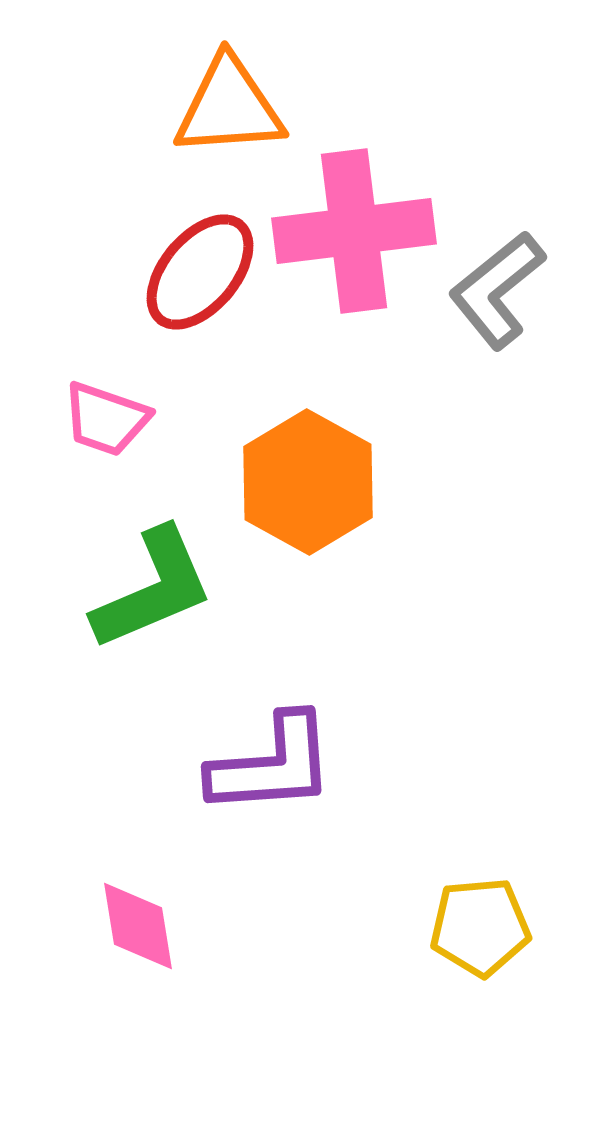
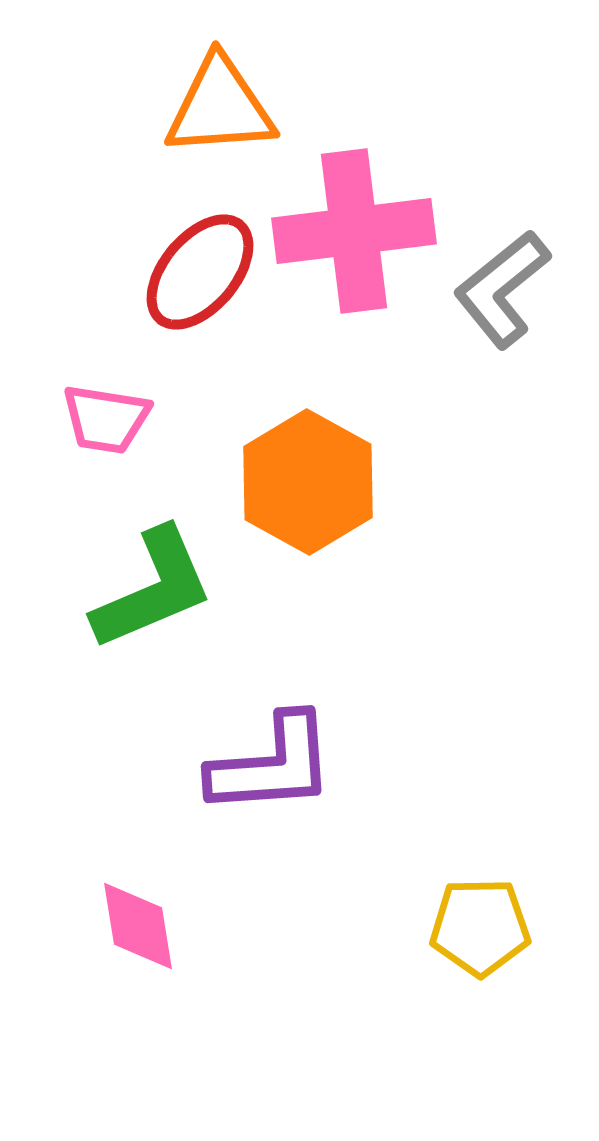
orange triangle: moved 9 px left
gray L-shape: moved 5 px right, 1 px up
pink trapezoid: rotated 10 degrees counterclockwise
yellow pentagon: rotated 4 degrees clockwise
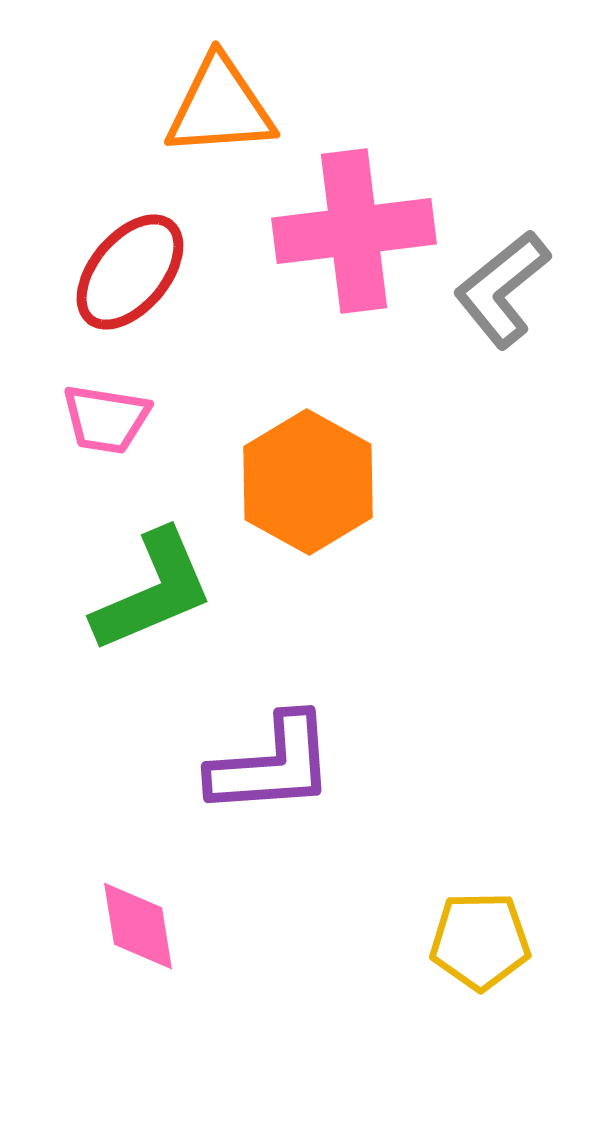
red ellipse: moved 70 px left
green L-shape: moved 2 px down
yellow pentagon: moved 14 px down
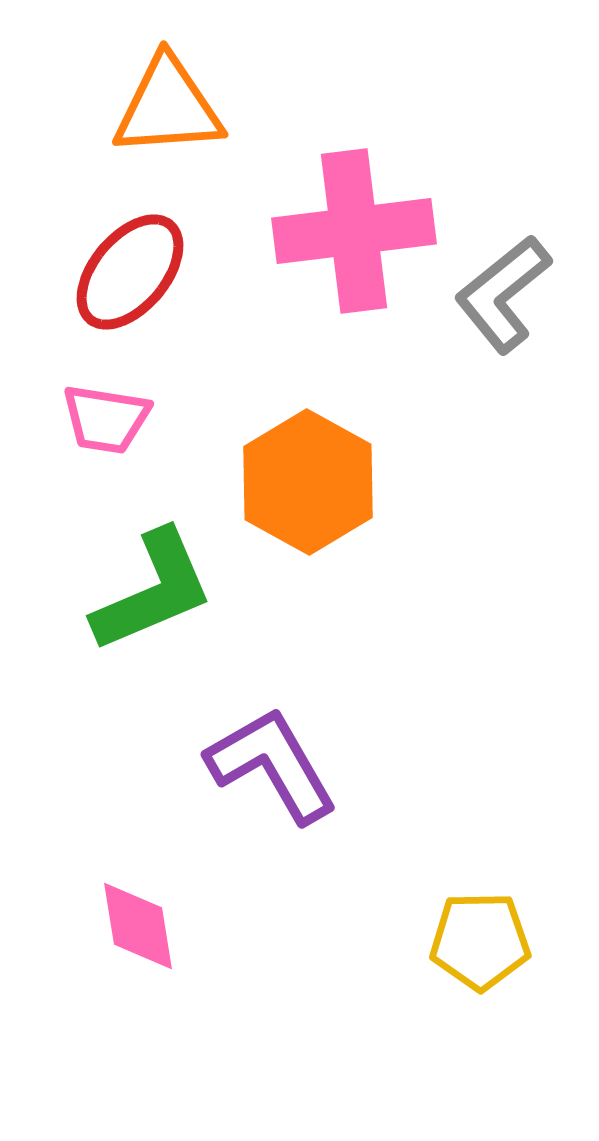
orange triangle: moved 52 px left
gray L-shape: moved 1 px right, 5 px down
purple L-shape: rotated 116 degrees counterclockwise
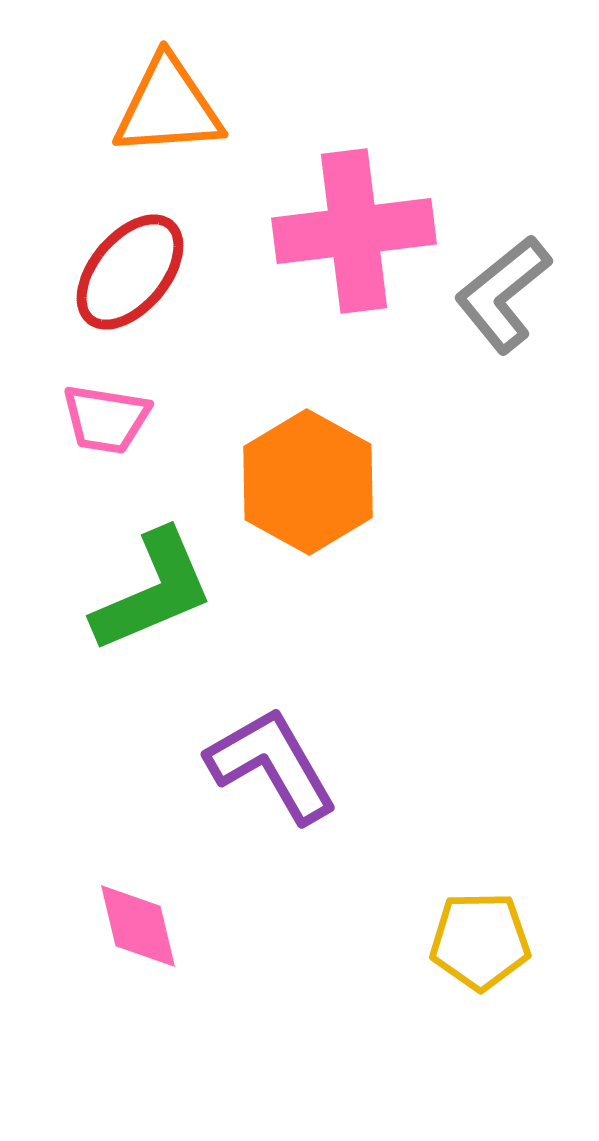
pink diamond: rotated 4 degrees counterclockwise
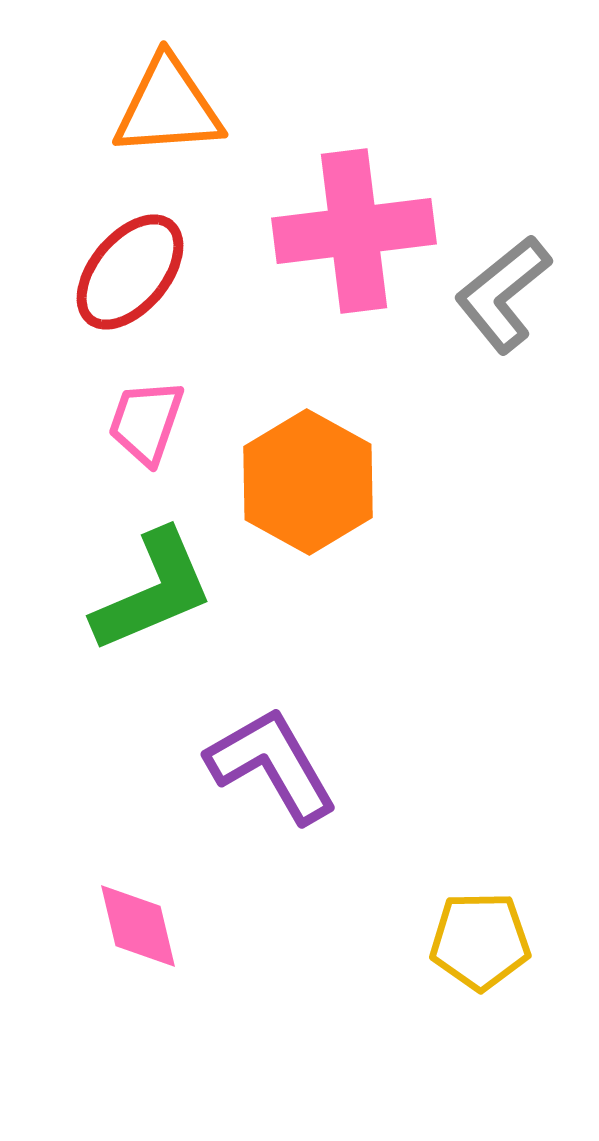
pink trapezoid: moved 40 px right, 3 px down; rotated 100 degrees clockwise
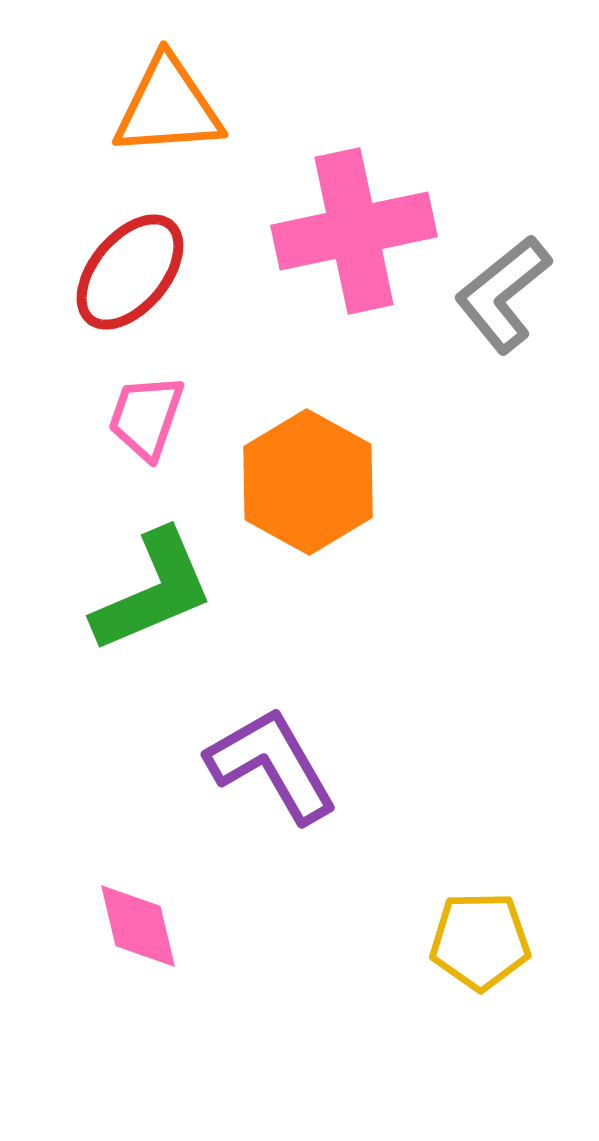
pink cross: rotated 5 degrees counterclockwise
pink trapezoid: moved 5 px up
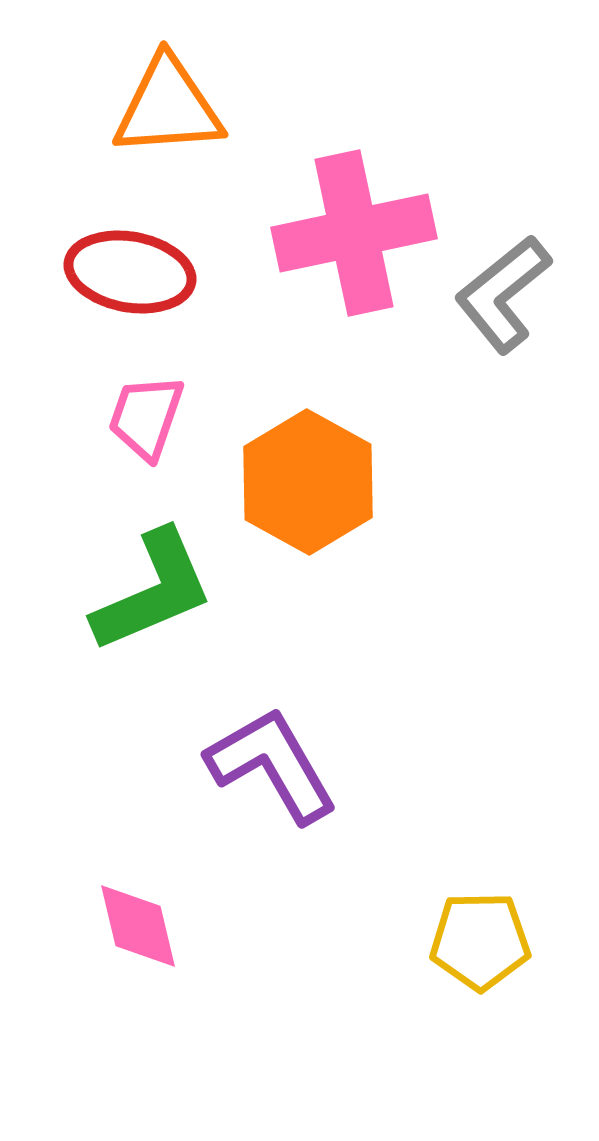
pink cross: moved 2 px down
red ellipse: rotated 60 degrees clockwise
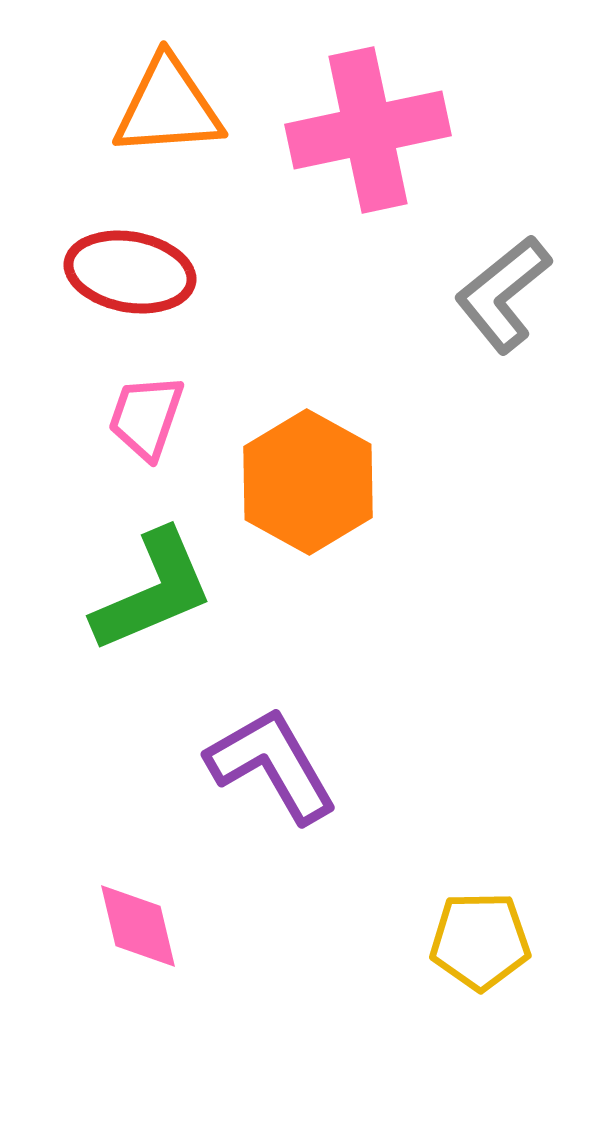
pink cross: moved 14 px right, 103 px up
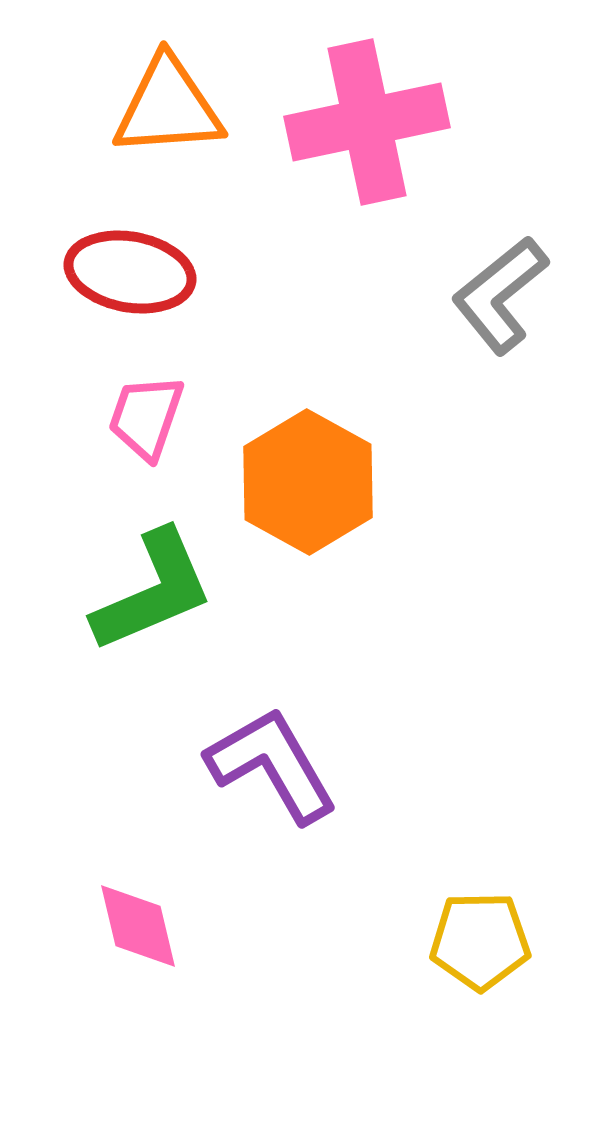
pink cross: moved 1 px left, 8 px up
gray L-shape: moved 3 px left, 1 px down
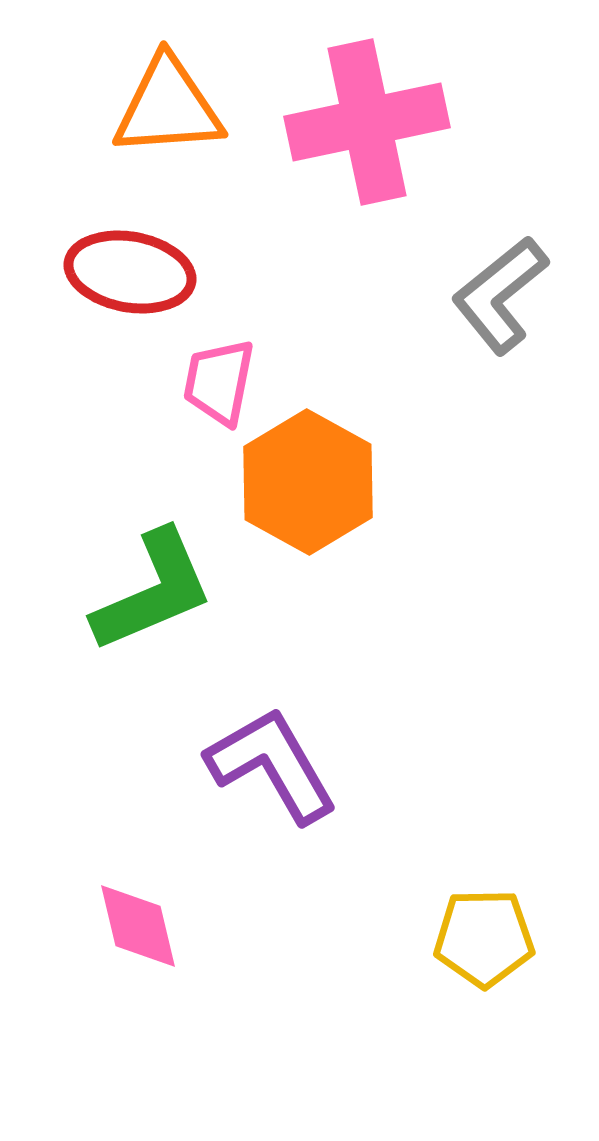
pink trapezoid: moved 73 px right, 35 px up; rotated 8 degrees counterclockwise
yellow pentagon: moved 4 px right, 3 px up
